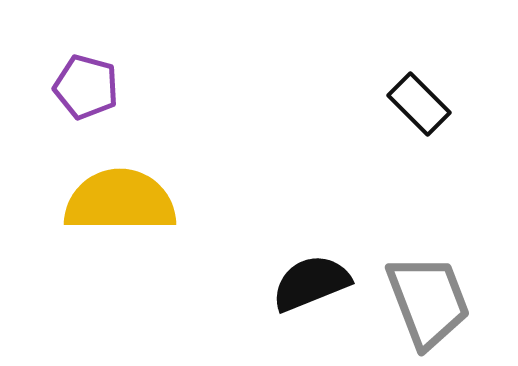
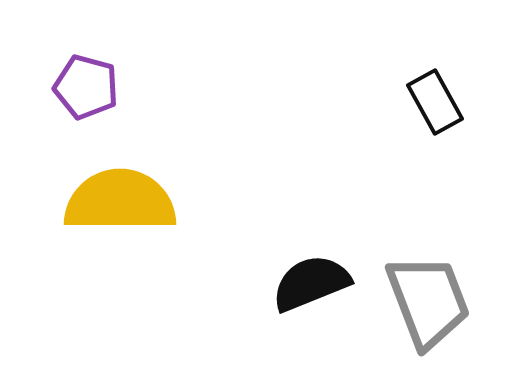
black rectangle: moved 16 px right, 2 px up; rotated 16 degrees clockwise
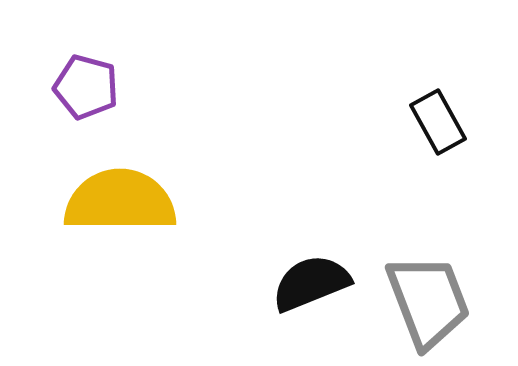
black rectangle: moved 3 px right, 20 px down
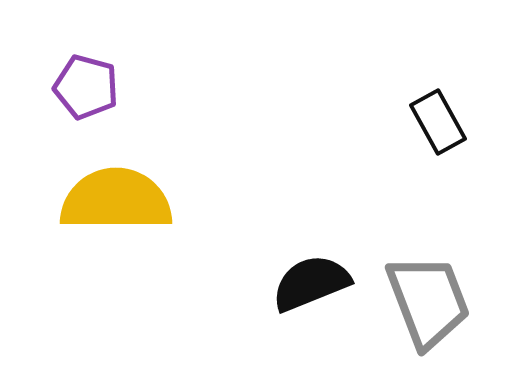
yellow semicircle: moved 4 px left, 1 px up
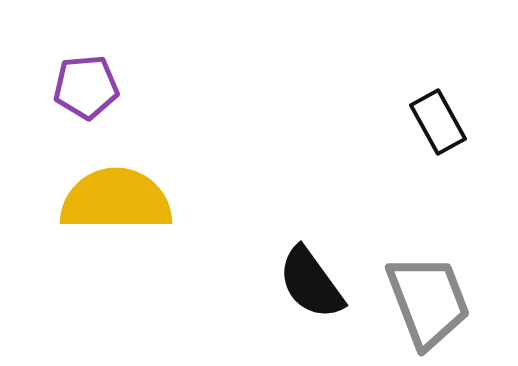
purple pentagon: rotated 20 degrees counterclockwise
black semicircle: rotated 104 degrees counterclockwise
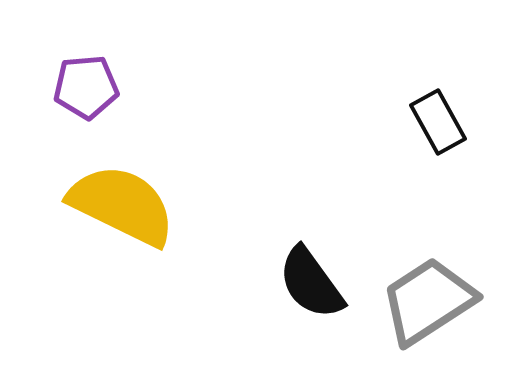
yellow semicircle: moved 6 px right, 5 px down; rotated 26 degrees clockwise
gray trapezoid: rotated 102 degrees counterclockwise
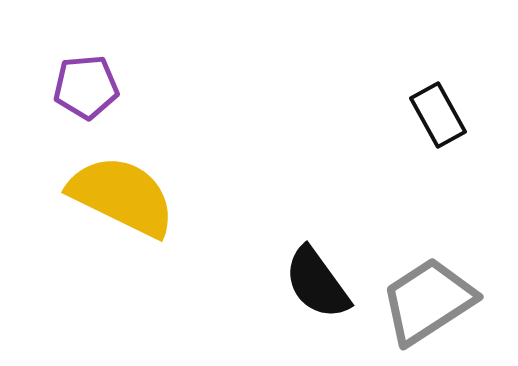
black rectangle: moved 7 px up
yellow semicircle: moved 9 px up
black semicircle: moved 6 px right
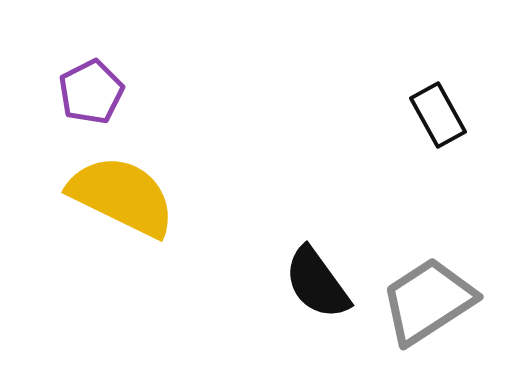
purple pentagon: moved 5 px right, 5 px down; rotated 22 degrees counterclockwise
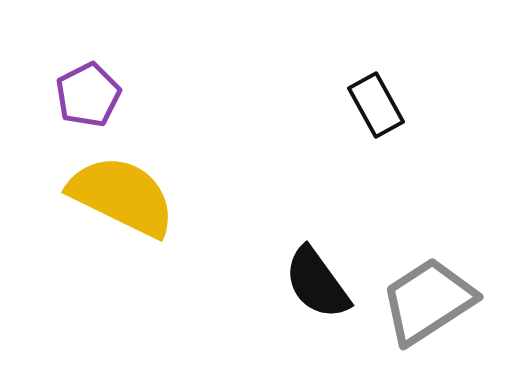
purple pentagon: moved 3 px left, 3 px down
black rectangle: moved 62 px left, 10 px up
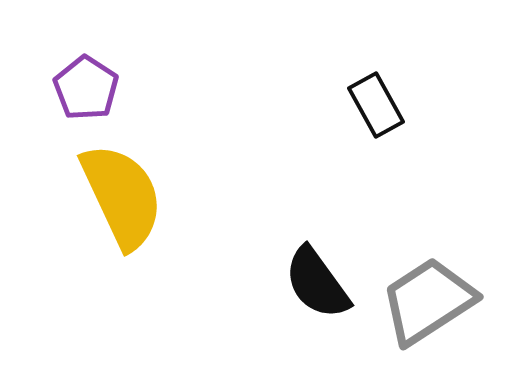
purple pentagon: moved 2 px left, 7 px up; rotated 12 degrees counterclockwise
yellow semicircle: rotated 39 degrees clockwise
